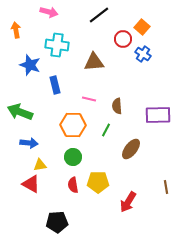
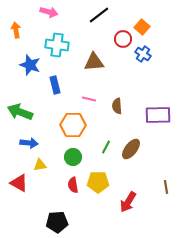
green line: moved 17 px down
red triangle: moved 12 px left, 1 px up
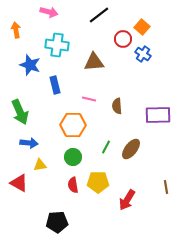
green arrow: rotated 135 degrees counterclockwise
red arrow: moved 1 px left, 2 px up
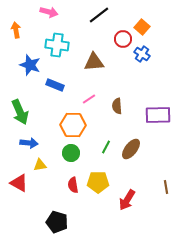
blue cross: moved 1 px left
blue rectangle: rotated 54 degrees counterclockwise
pink line: rotated 48 degrees counterclockwise
green circle: moved 2 px left, 4 px up
black pentagon: rotated 20 degrees clockwise
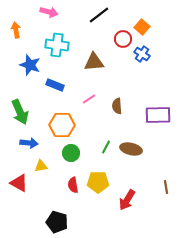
orange hexagon: moved 11 px left
brown ellipse: rotated 65 degrees clockwise
yellow triangle: moved 1 px right, 1 px down
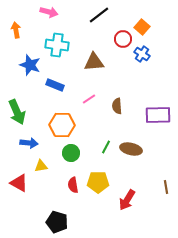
green arrow: moved 3 px left
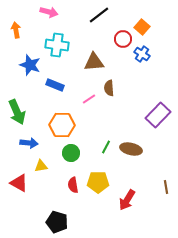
brown semicircle: moved 8 px left, 18 px up
purple rectangle: rotated 45 degrees counterclockwise
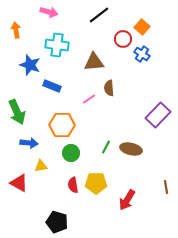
blue rectangle: moved 3 px left, 1 px down
yellow pentagon: moved 2 px left, 1 px down
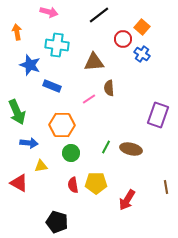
orange arrow: moved 1 px right, 2 px down
purple rectangle: rotated 25 degrees counterclockwise
